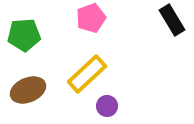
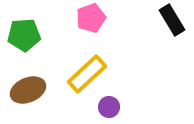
purple circle: moved 2 px right, 1 px down
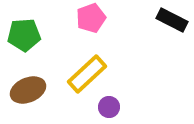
black rectangle: rotated 32 degrees counterclockwise
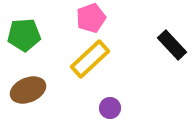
black rectangle: moved 25 px down; rotated 20 degrees clockwise
yellow rectangle: moved 3 px right, 15 px up
purple circle: moved 1 px right, 1 px down
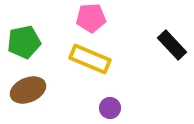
pink pentagon: rotated 16 degrees clockwise
green pentagon: moved 7 px down; rotated 8 degrees counterclockwise
yellow rectangle: rotated 66 degrees clockwise
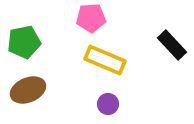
yellow rectangle: moved 15 px right, 1 px down
purple circle: moved 2 px left, 4 px up
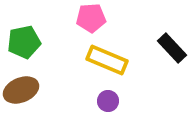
black rectangle: moved 3 px down
yellow rectangle: moved 2 px right
brown ellipse: moved 7 px left
purple circle: moved 3 px up
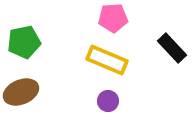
pink pentagon: moved 22 px right
brown ellipse: moved 2 px down
